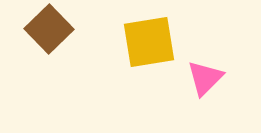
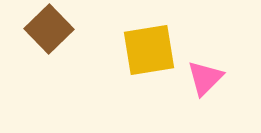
yellow square: moved 8 px down
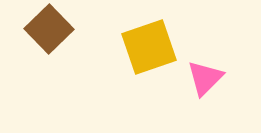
yellow square: moved 3 px up; rotated 10 degrees counterclockwise
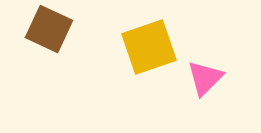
brown square: rotated 21 degrees counterclockwise
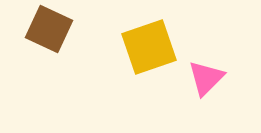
pink triangle: moved 1 px right
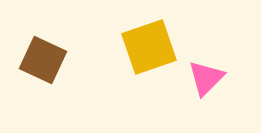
brown square: moved 6 px left, 31 px down
